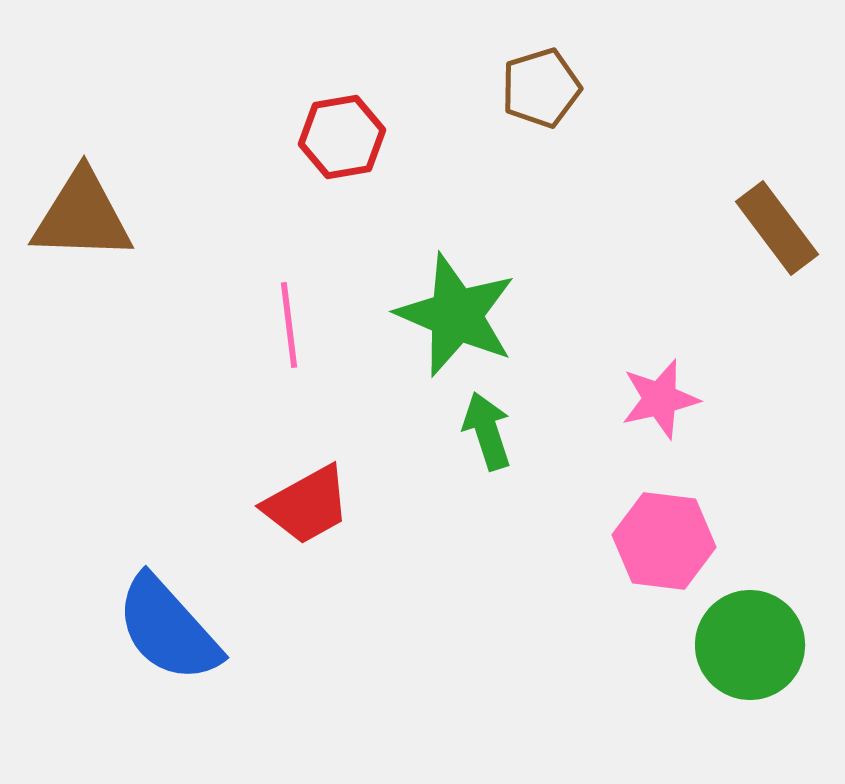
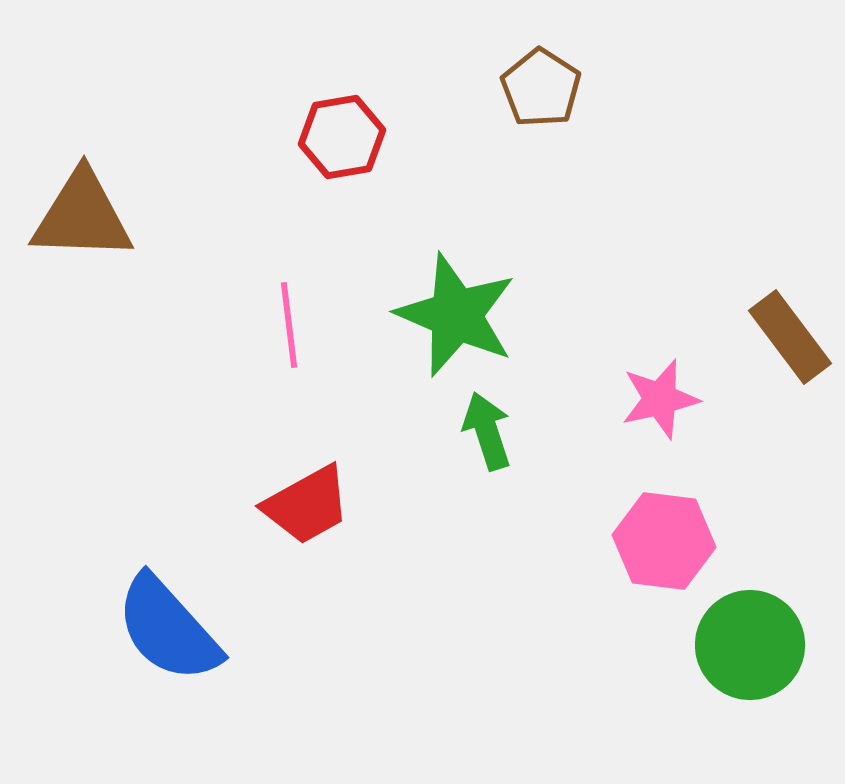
brown pentagon: rotated 22 degrees counterclockwise
brown rectangle: moved 13 px right, 109 px down
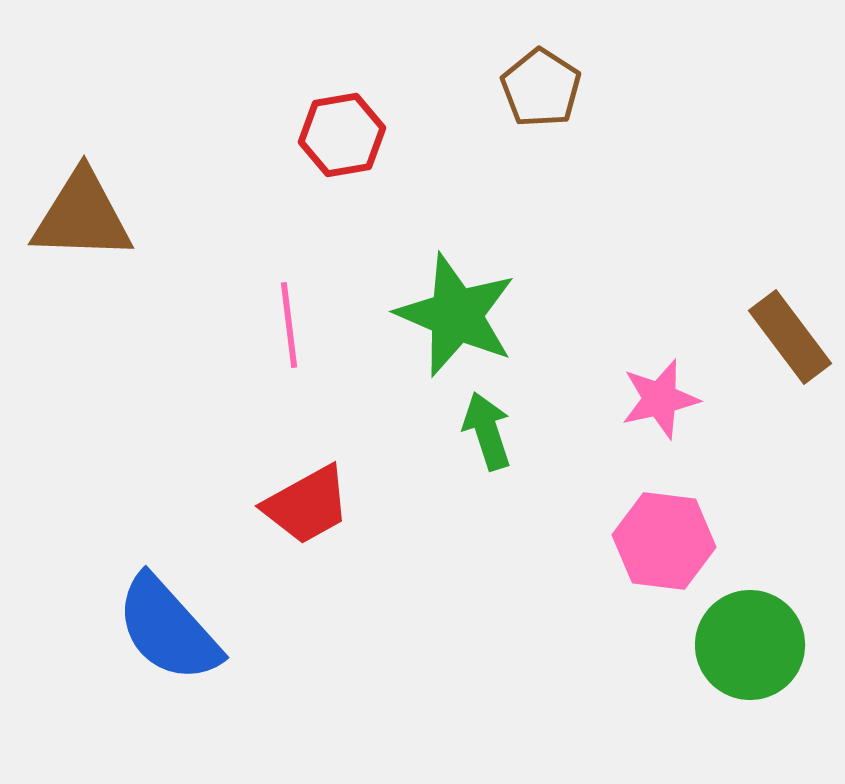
red hexagon: moved 2 px up
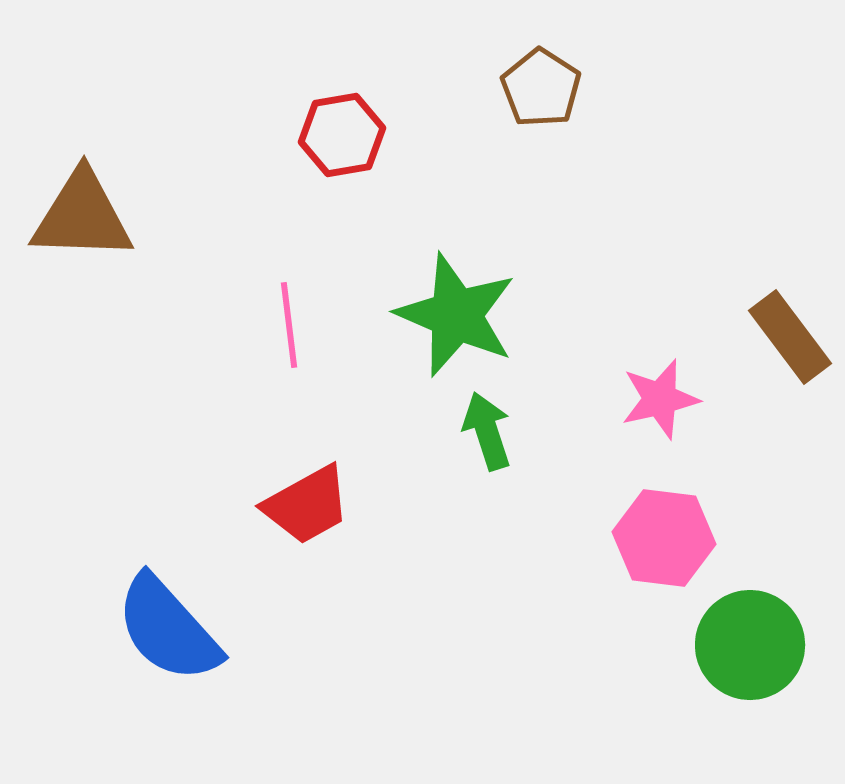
pink hexagon: moved 3 px up
